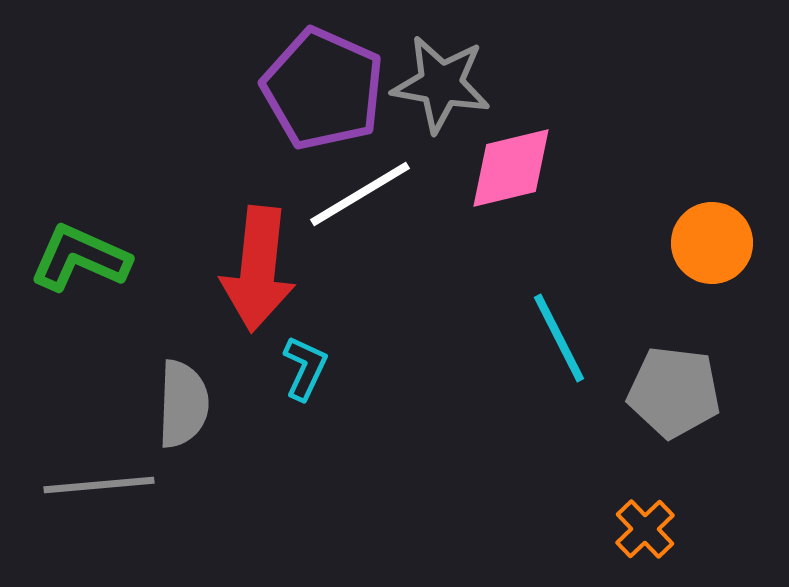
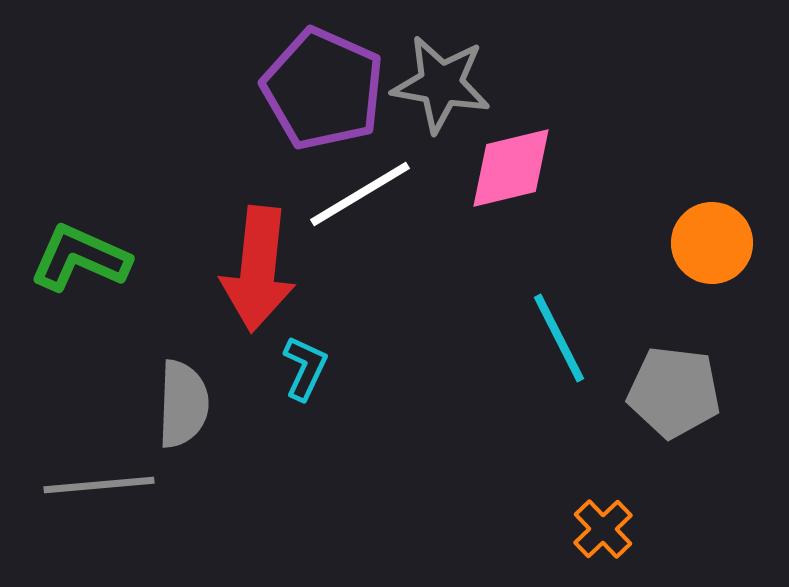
orange cross: moved 42 px left
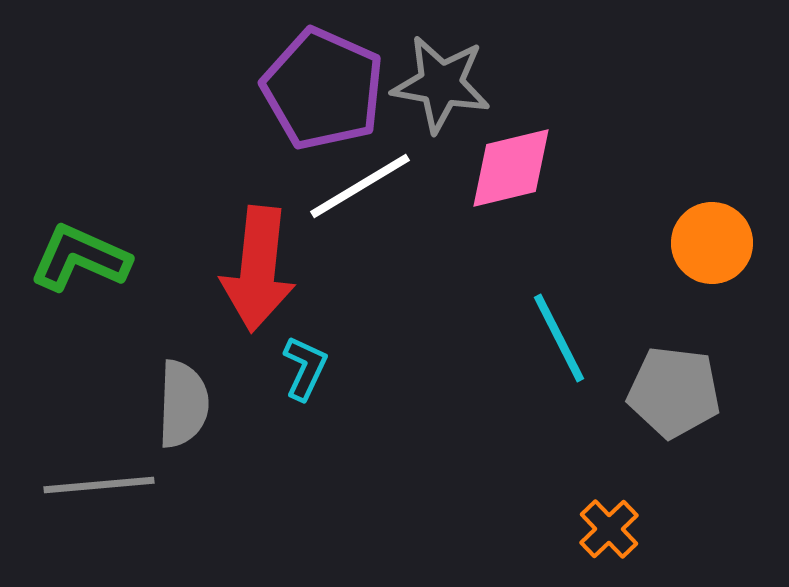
white line: moved 8 px up
orange cross: moved 6 px right
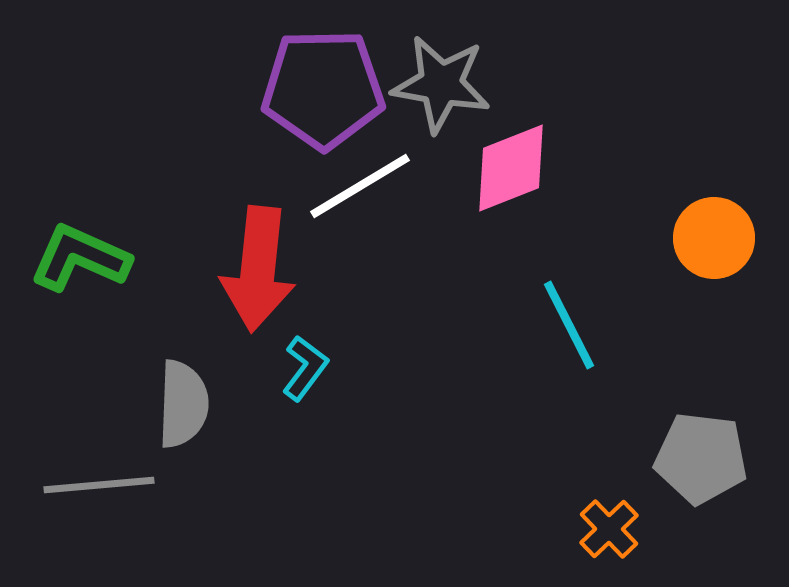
purple pentagon: rotated 25 degrees counterclockwise
pink diamond: rotated 8 degrees counterclockwise
orange circle: moved 2 px right, 5 px up
cyan line: moved 10 px right, 13 px up
cyan L-shape: rotated 12 degrees clockwise
gray pentagon: moved 27 px right, 66 px down
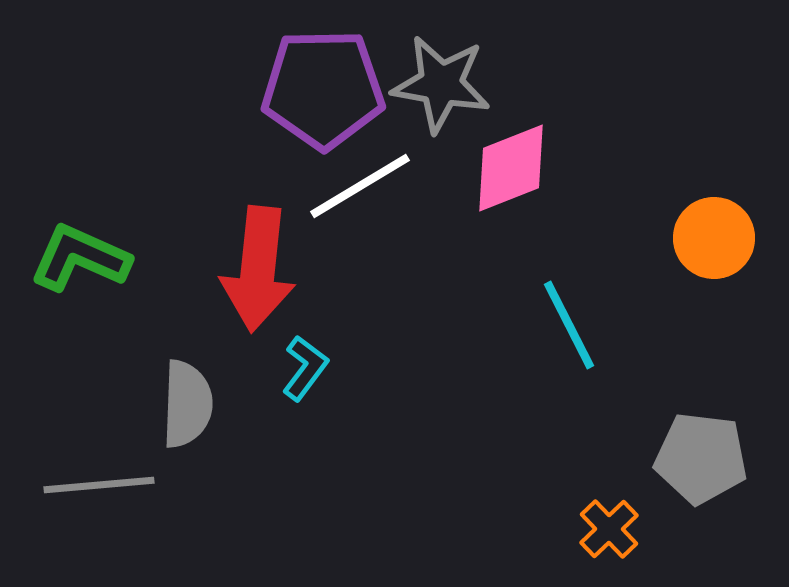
gray semicircle: moved 4 px right
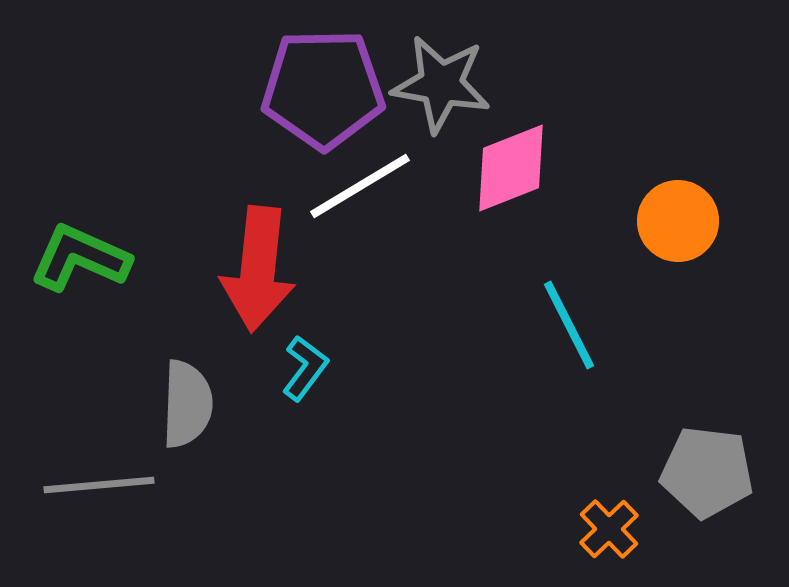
orange circle: moved 36 px left, 17 px up
gray pentagon: moved 6 px right, 14 px down
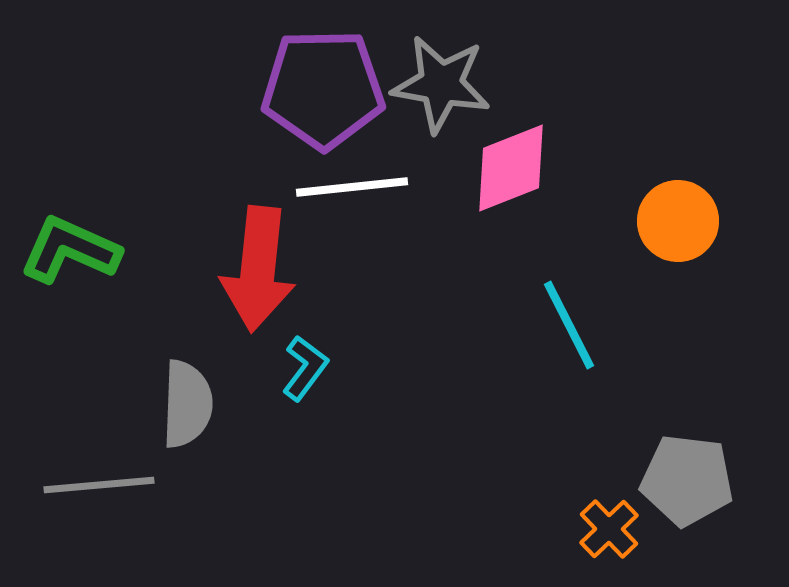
white line: moved 8 px left, 1 px down; rotated 25 degrees clockwise
green L-shape: moved 10 px left, 8 px up
gray pentagon: moved 20 px left, 8 px down
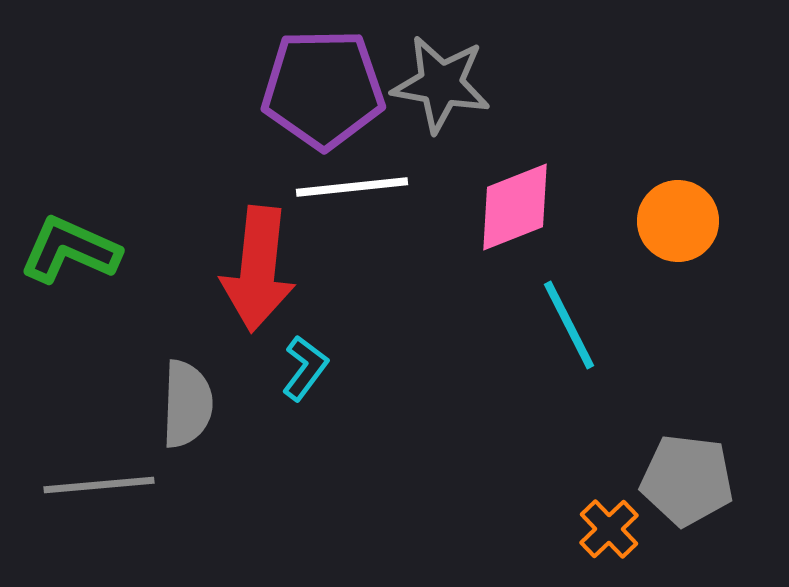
pink diamond: moved 4 px right, 39 px down
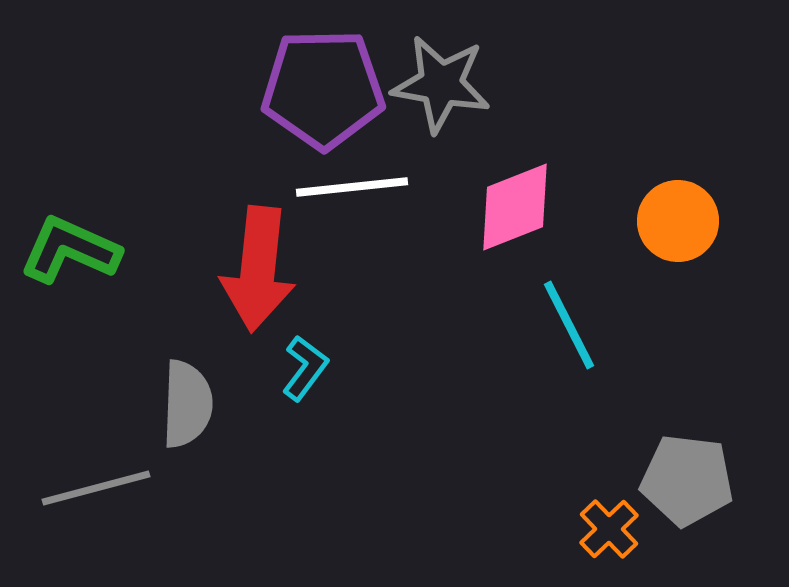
gray line: moved 3 px left, 3 px down; rotated 10 degrees counterclockwise
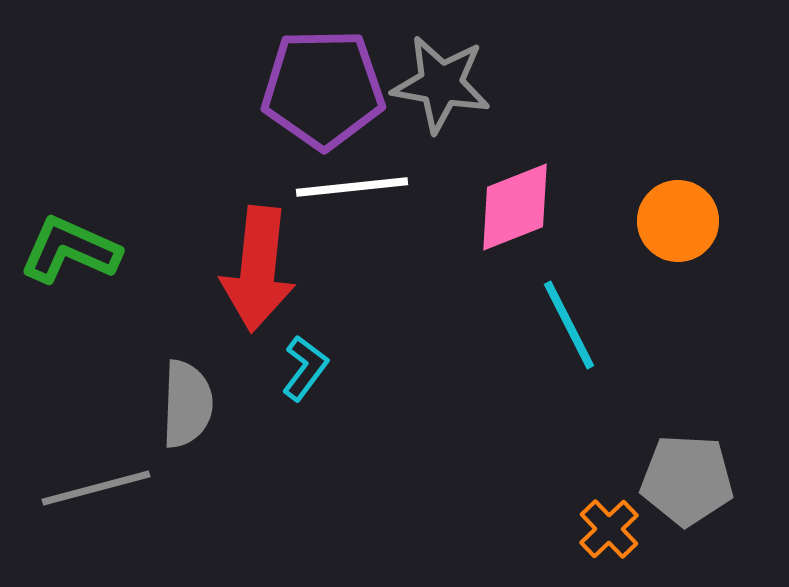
gray pentagon: rotated 4 degrees counterclockwise
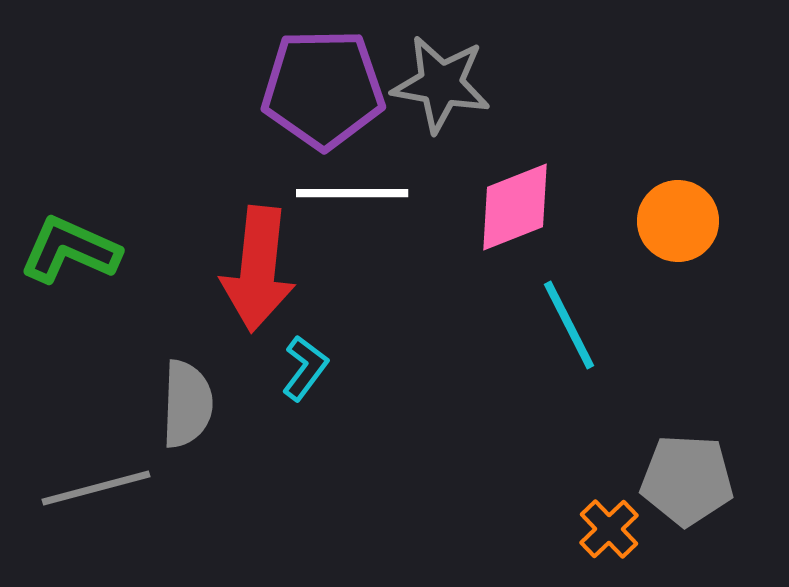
white line: moved 6 px down; rotated 6 degrees clockwise
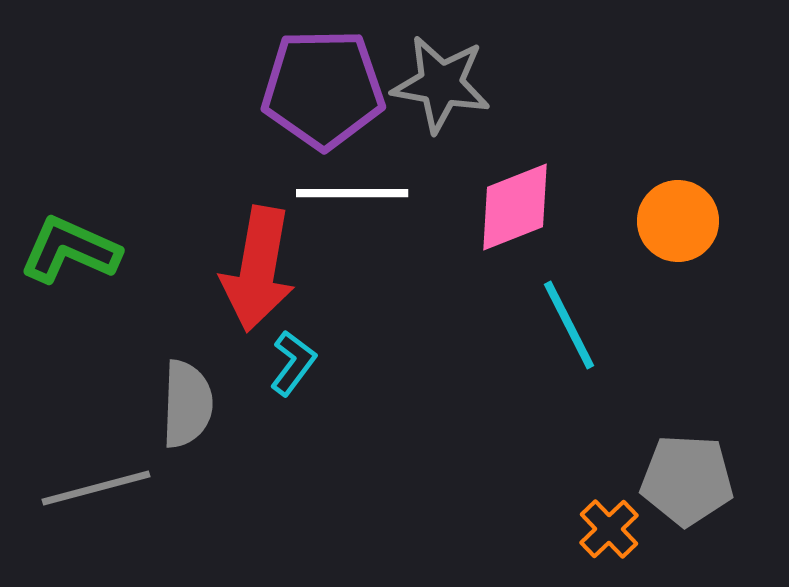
red arrow: rotated 4 degrees clockwise
cyan L-shape: moved 12 px left, 5 px up
